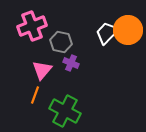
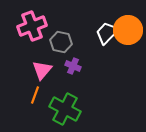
purple cross: moved 2 px right, 3 px down
green cross: moved 2 px up
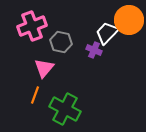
orange circle: moved 1 px right, 10 px up
purple cross: moved 21 px right, 16 px up
pink triangle: moved 2 px right, 2 px up
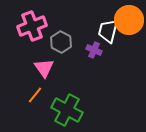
white trapezoid: moved 1 px right, 2 px up; rotated 30 degrees counterclockwise
gray hexagon: rotated 15 degrees clockwise
pink triangle: rotated 15 degrees counterclockwise
orange line: rotated 18 degrees clockwise
green cross: moved 2 px right, 1 px down
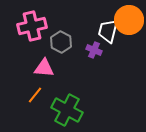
pink cross: rotated 8 degrees clockwise
pink triangle: rotated 50 degrees counterclockwise
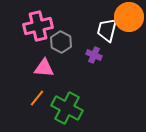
orange circle: moved 3 px up
pink cross: moved 6 px right
white trapezoid: moved 1 px left, 1 px up
purple cross: moved 5 px down
orange line: moved 2 px right, 3 px down
green cross: moved 2 px up
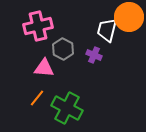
gray hexagon: moved 2 px right, 7 px down
